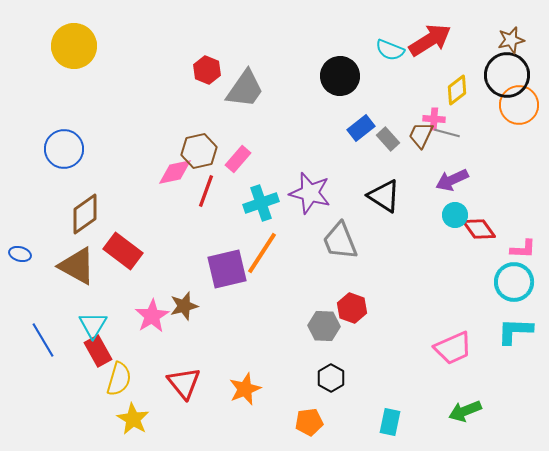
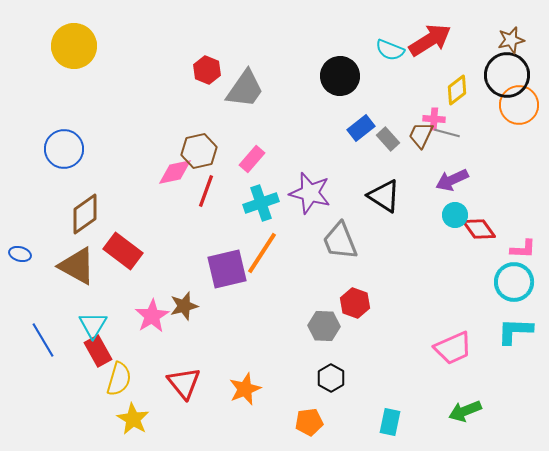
pink rectangle at (238, 159): moved 14 px right
red hexagon at (352, 308): moved 3 px right, 5 px up
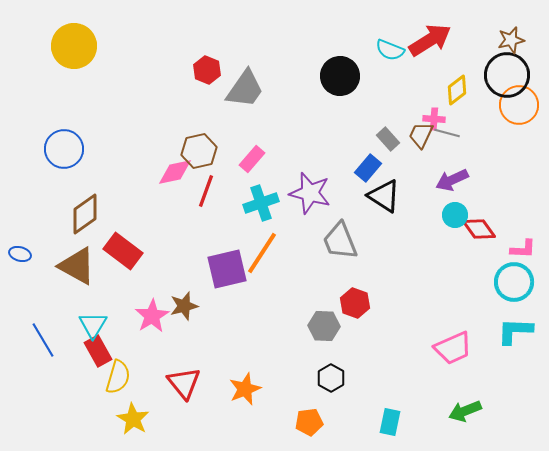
blue rectangle at (361, 128): moved 7 px right, 40 px down; rotated 12 degrees counterclockwise
yellow semicircle at (119, 379): moved 1 px left, 2 px up
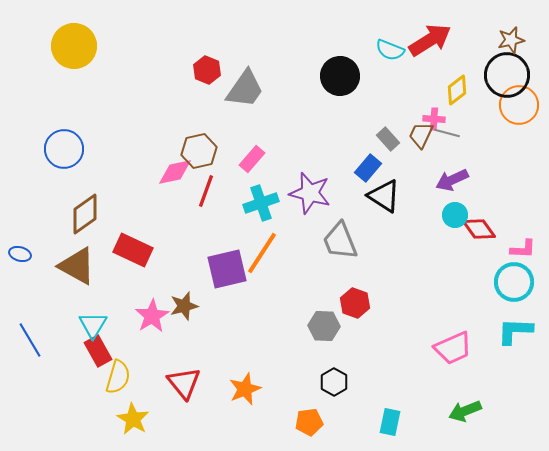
red rectangle at (123, 251): moved 10 px right, 1 px up; rotated 12 degrees counterclockwise
blue line at (43, 340): moved 13 px left
black hexagon at (331, 378): moved 3 px right, 4 px down
